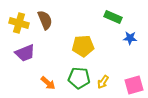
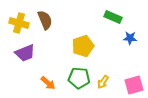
yellow pentagon: rotated 15 degrees counterclockwise
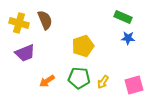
green rectangle: moved 10 px right
blue star: moved 2 px left
orange arrow: moved 1 px left, 2 px up; rotated 105 degrees clockwise
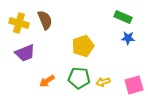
yellow arrow: rotated 40 degrees clockwise
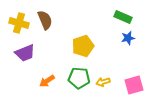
blue star: rotated 16 degrees counterclockwise
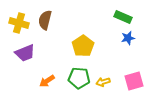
brown semicircle: rotated 144 degrees counterclockwise
yellow pentagon: rotated 15 degrees counterclockwise
pink square: moved 4 px up
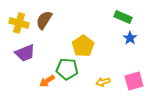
brown semicircle: moved 1 px left; rotated 18 degrees clockwise
blue star: moved 2 px right; rotated 24 degrees counterclockwise
green pentagon: moved 12 px left, 9 px up
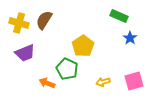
green rectangle: moved 4 px left, 1 px up
green pentagon: rotated 20 degrees clockwise
orange arrow: moved 2 px down; rotated 56 degrees clockwise
